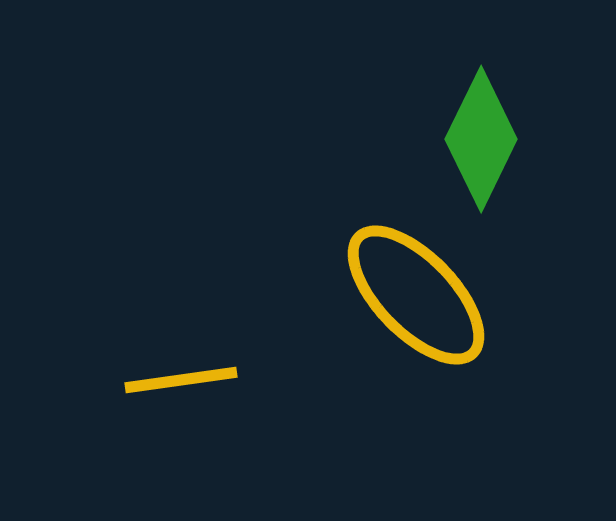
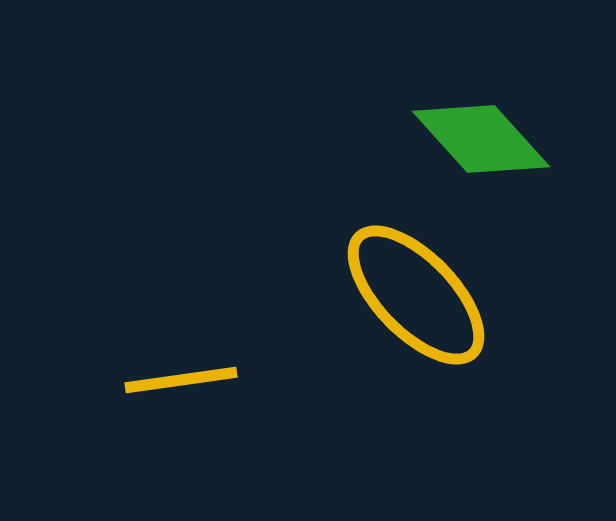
green diamond: rotated 68 degrees counterclockwise
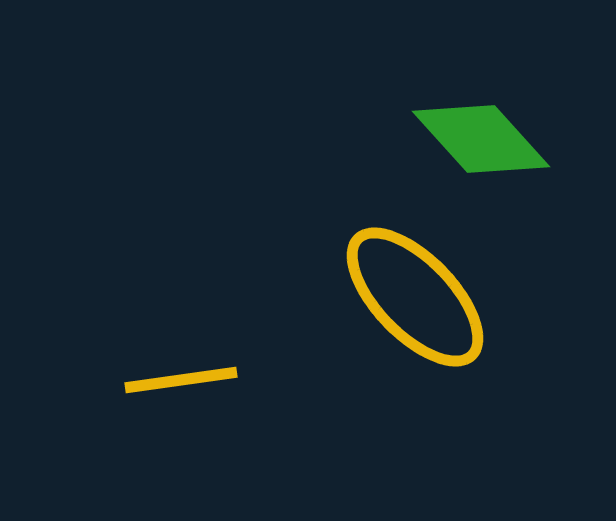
yellow ellipse: moved 1 px left, 2 px down
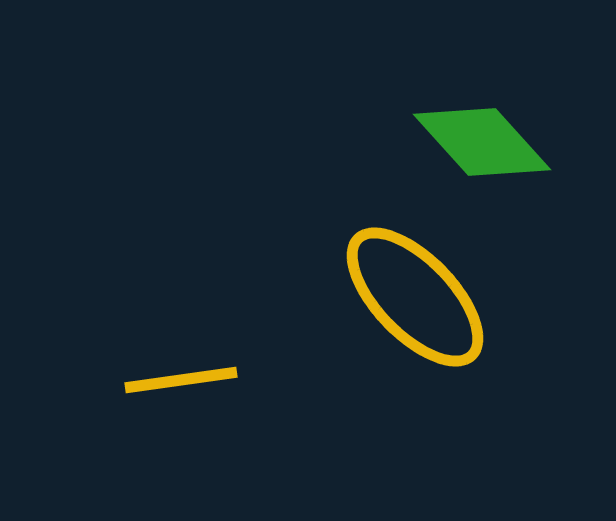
green diamond: moved 1 px right, 3 px down
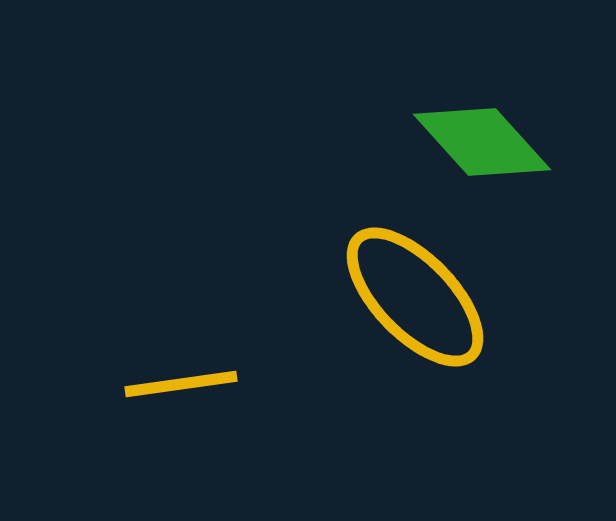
yellow line: moved 4 px down
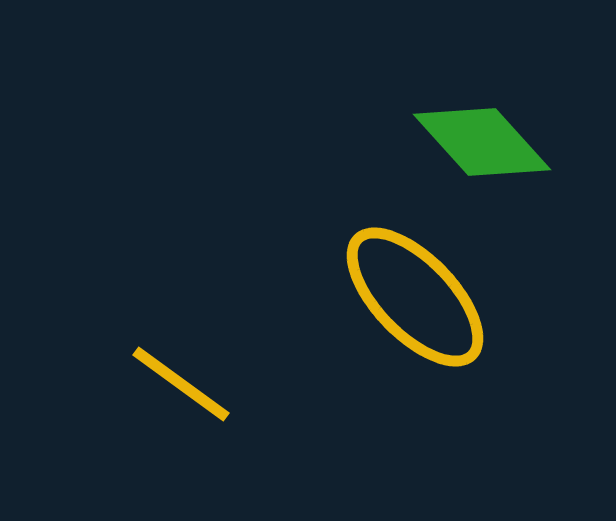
yellow line: rotated 44 degrees clockwise
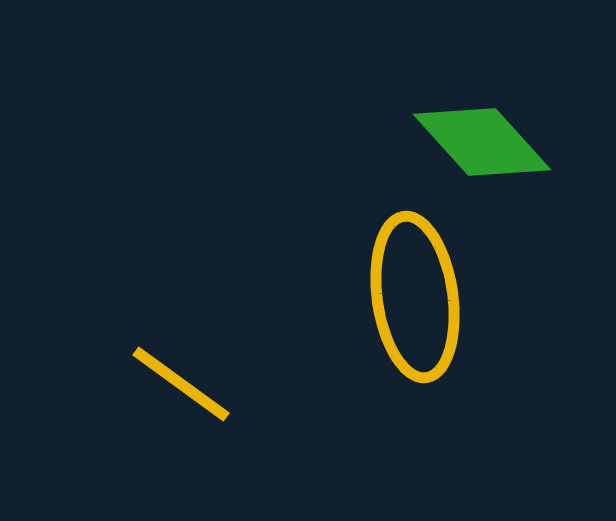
yellow ellipse: rotated 36 degrees clockwise
